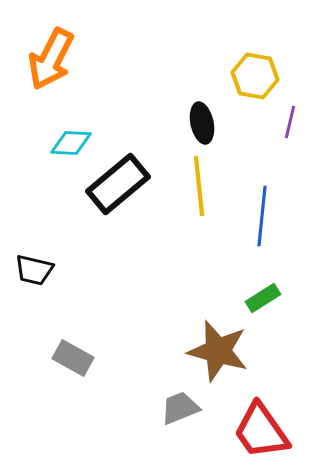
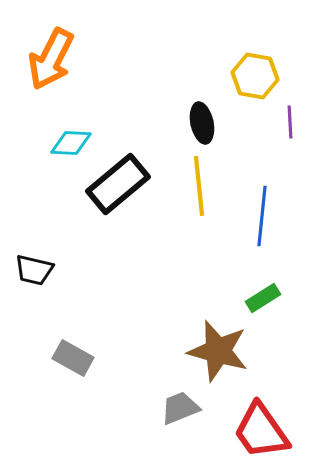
purple line: rotated 16 degrees counterclockwise
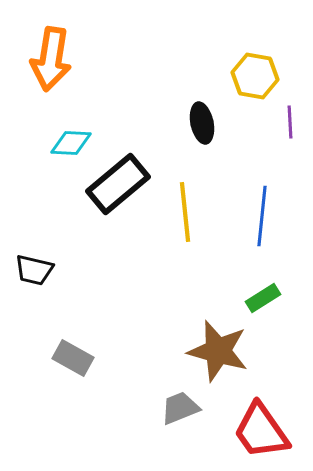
orange arrow: rotated 18 degrees counterclockwise
yellow line: moved 14 px left, 26 px down
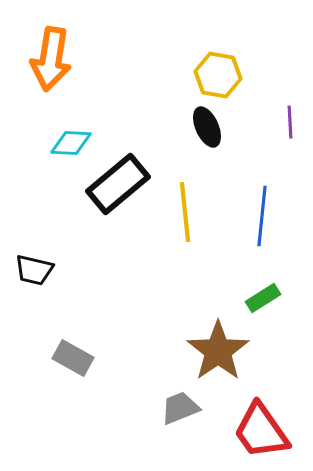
yellow hexagon: moved 37 px left, 1 px up
black ellipse: moved 5 px right, 4 px down; rotated 12 degrees counterclockwise
brown star: rotated 22 degrees clockwise
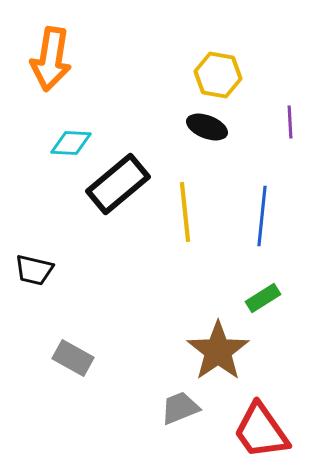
black ellipse: rotated 45 degrees counterclockwise
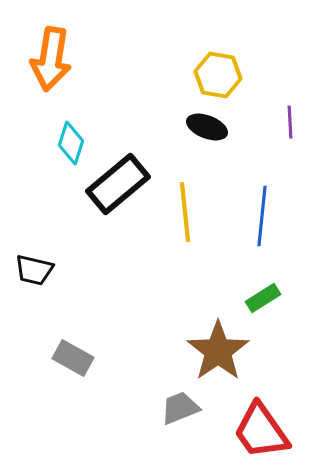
cyan diamond: rotated 75 degrees counterclockwise
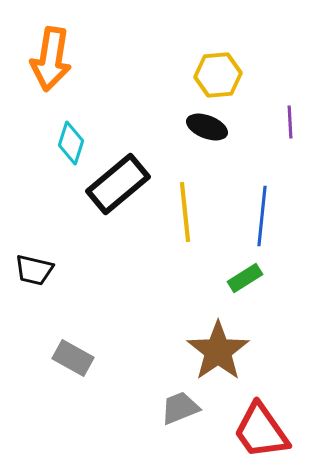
yellow hexagon: rotated 15 degrees counterclockwise
green rectangle: moved 18 px left, 20 px up
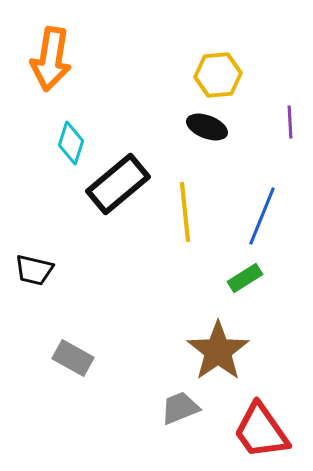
blue line: rotated 16 degrees clockwise
